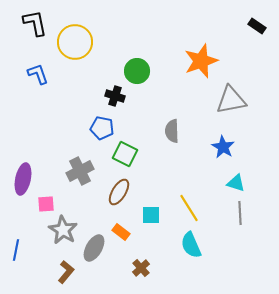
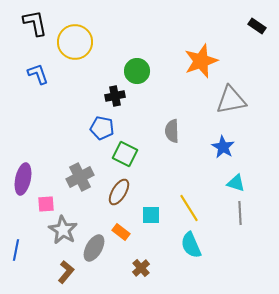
black cross: rotated 30 degrees counterclockwise
gray cross: moved 6 px down
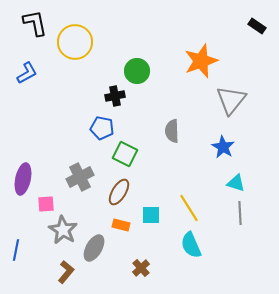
blue L-shape: moved 11 px left, 1 px up; rotated 80 degrees clockwise
gray triangle: rotated 40 degrees counterclockwise
orange rectangle: moved 7 px up; rotated 24 degrees counterclockwise
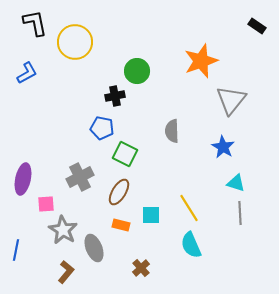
gray ellipse: rotated 52 degrees counterclockwise
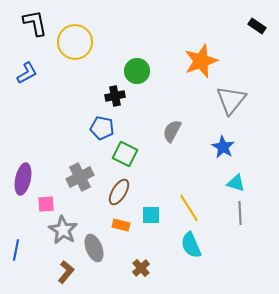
gray semicircle: rotated 30 degrees clockwise
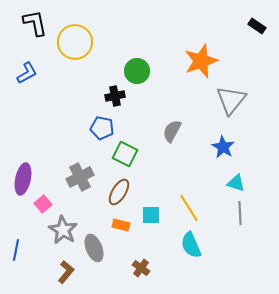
pink square: moved 3 px left; rotated 36 degrees counterclockwise
brown cross: rotated 12 degrees counterclockwise
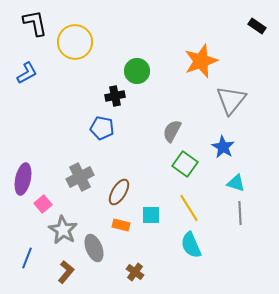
green square: moved 60 px right, 10 px down; rotated 10 degrees clockwise
blue line: moved 11 px right, 8 px down; rotated 10 degrees clockwise
brown cross: moved 6 px left, 4 px down
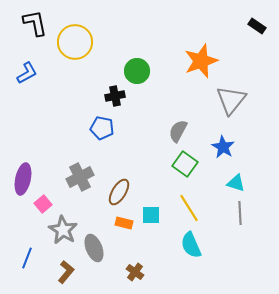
gray semicircle: moved 6 px right
orange rectangle: moved 3 px right, 2 px up
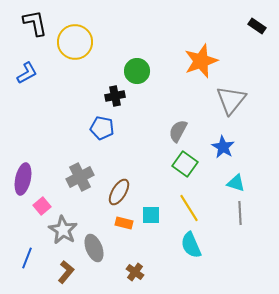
pink square: moved 1 px left, 2 px down
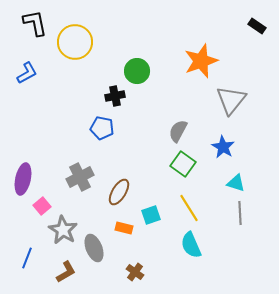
green square: moved 2 px left
cyan square: rotated 18 degrees counterclockwise
orange rectangle: moved 5 px down
brown L-shape: rotated 20 degrees clockwise
